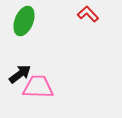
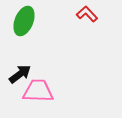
red L-shape: moved 1 px left
pink trapezoid: moved 4 px down
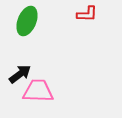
red L-shape: rotated 135 degrees clockwise
green ellipse: moved 3 px right
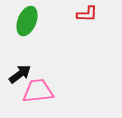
pink trapezoid: rotated 8 degrees counterclockwise
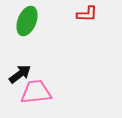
pink trapezoid: moved 2 px left, 1 px down
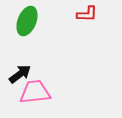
pink trapezoid: moved 1 px left
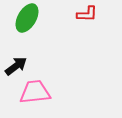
green ellipse: moved 3 px up; rotated 8 degrees clockwise
black arrow: moved 4 px left, 8 px up
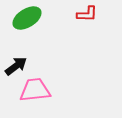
green ellipse: rotated 28 degrees clockwise
pink trapezoid: moved 2 px up
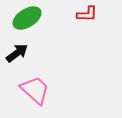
black arrow: moved 1 px right, 13 px up
pink trapezoid: rotated 48 degrees clockwise
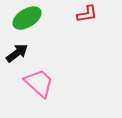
red L-shape: rotated 10 degrees counterclockwise
pink trapezoid: moved 4 px right, 7 px up
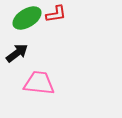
red L-shape: moved 31 px left
pink trapezoid: rotated 36 degrees counterclockwise
